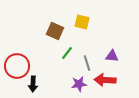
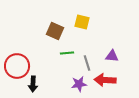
green line: rotated 48 degrees clockwise
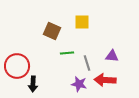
yellow square: rotated 14 degrees counterclockwise
brown square: moved 3 px left
purple star: rotated 21 degrees clockwise
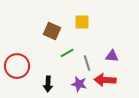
green line: rotated 24 degrees counterclockwise
black arrow: moved 15 px right
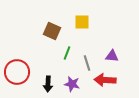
green line: rotated 40 degrees counterclockwise
red circle: moved 6 px down
purple star: moved 7 px left
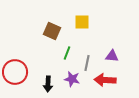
gray line: rotated 28 degrees clockwise
red circle: moved 2 px left
purple star: moved 5 px up
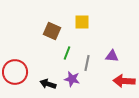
red arrow: moved 19 px right, 1 px down
black arrow: rotated 105 degrees clockwise
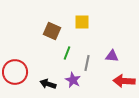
purple star: moved 1 px right, 1 px down; rotated 14 degrees clockwise
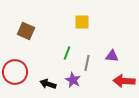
brown square: moved 26 px left
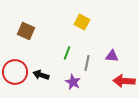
yellow square: rotated 28 degrees clockwise
purple star: moved 2 px down
black arrow: moved 7 px left, 9 px up
